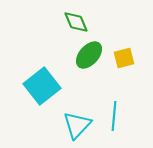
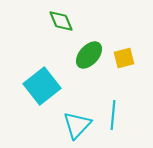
green diamond: moved 15 px left, 1 px up
cyan line: moved 1 px left, 1 px up
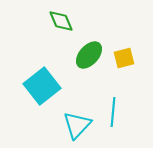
cyan line: moved 3 px up
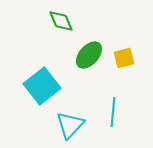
cyan triangle: moved 7 px left
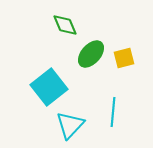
green diamond: moved 4 px right, 4 px down
green ellipse: moved 2 px right, 1 px up
cyan square: moved 7 px right, 1 px down
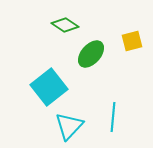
green diamond: rotated 32 degrees counterclockwise
yellow square: moved 8 px right, 17 px up
cyan line: moved 5 px down
cyan triangle: moved 1 px left, 1 px down
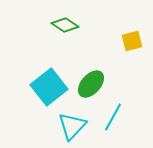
green ellipse: moved 30 px down
cyan line: rotated 24 degrees clockwise
cyan triangle: moved 3 px right
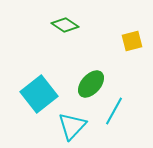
cyan square: moved 10 px left, 7 px down
cyan line: moved 1 px right, 6 px up
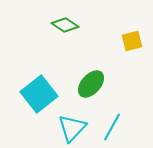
cyan line: moved 2 px left, 16 px down
cyan triangle: moved 2 px down
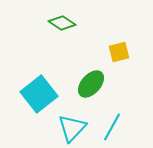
green diamond: moved 3 px left, 2 px up
yellow square: moved 13 px left, 11 px down
